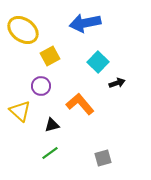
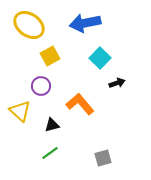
yellow ellipse: moved 6 px right, 5 px up
cyan square: moved 2 px right, 4 px up
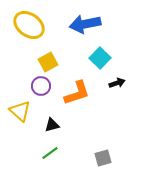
blue arrow: moved 1 px down
yellow square: moved 2 px left, 6 px down
orange L-shape: moved 3 px left, 11 px up; rotated 112 degrees clockwise
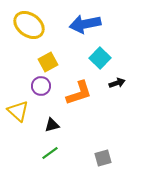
orange L-shape: moved 2 px right
yellow triangle: moved 2 px left
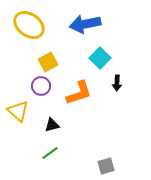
black arrow: rotated 112 degrees clockwise
gray square: moved 3 px right, 8 px down
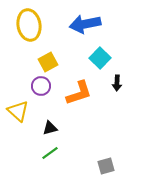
yellow ellipse: rotated 44 degrees clockwise
black triangle: moved 2 px left, 3 px down
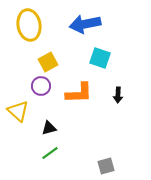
cyan square: rotated 25 degrees counterclockwise
black arrow: moved 1 px right, 12 px down
orange L-shape: rotated 16 degrees clockwise
black triangle: moved 1 px left
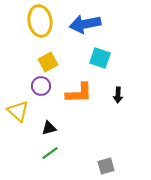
yellow ellipse: moved 11 px right, 4 px up
